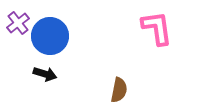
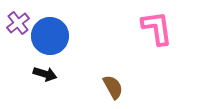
brown semicircle: moved 6 px left, 3 px up; rotated 40 degrees counterclockwise
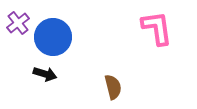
blue circle: moved 3 px right, 1 px down
brown semicircle: rotated 15 degrees clockwise
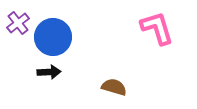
pink L-shape: rotated 9 degrees counterclockwise
black arrow: moved 4 px right, 2 px up; rotated 20 degrees counterclockwise
brown semicircle: moved 1 px right; rotated 60 degrees counterclockwise
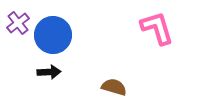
blue circle: moved 2 px up
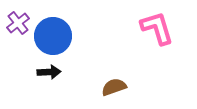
blue circle: moved 1 px down
brown semicircle: rotated 35 degrees counterclockwise
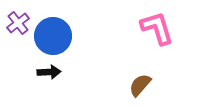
brown semicircle: moved 26 px right, 2 px up; rotated 30 degrees counterclockwise
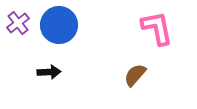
pink L-shape: rotated 6 degrees clockwise
blue circle: moved 6 px right, 11 px up
brown semicircle: moved 5 px left, 10 px up
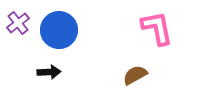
blue circle: moved 5 px down
brown semicircle: rotated 20 degrees clockwise
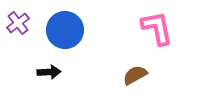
blue circle: moved 6 px right
